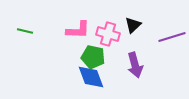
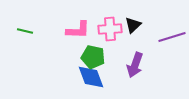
pink cross: moved 2 px right, 5 px up; rotated 20 degrees counterclockwise
purple arrow: rotated 35 degrees clockwise
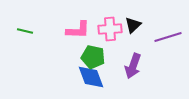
purple line: moved 4 px left
purple arrow: moved 2 px left, 1 px down
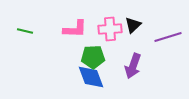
pink L-shape: moved 3 px left, 1 px up
green pentagon: rotated 15 degrees counterclockwise
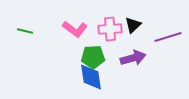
pink L-shape: rotated 35 degrees clockwise
purple arrow: moved 8 px up; rotated 125 degrees counterclockwise
blue diamond: rotated 12 degrees clockwise
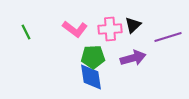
green line: moved 1 px right, 1 px down; rotated 49 degrees clockwise
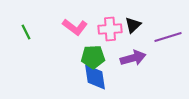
pink L-shape: moved 2 px up
blue diamond: moved 4 px right
